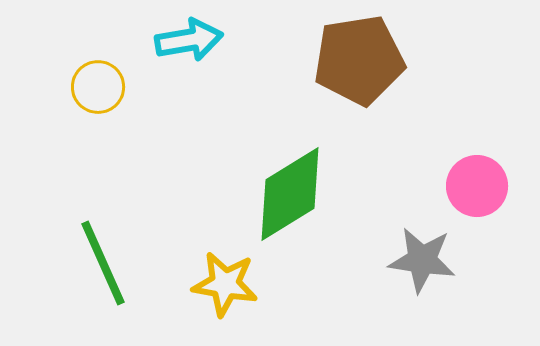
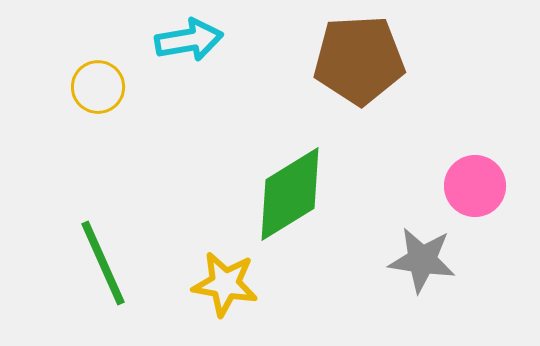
brown pentagon: rotated 6 degrees clockwise
pink circle: moved 2 px left
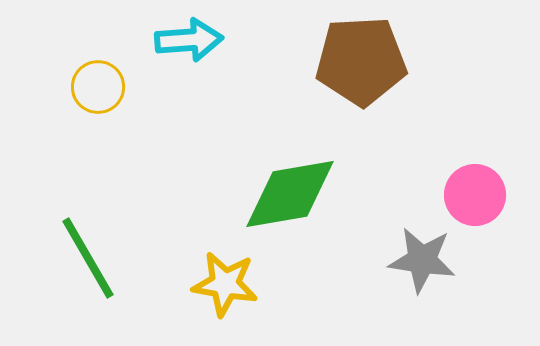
cyan arrow: rotated 6 degrees clockwise
brown pentagon: moved 2 px right, 1 px down
pink circle: moved 9 px down
green diamond: rotated 22 degrees clockwise
green line: moved 15 px left, 5 px up; rotated 6 degrees counterclockwise
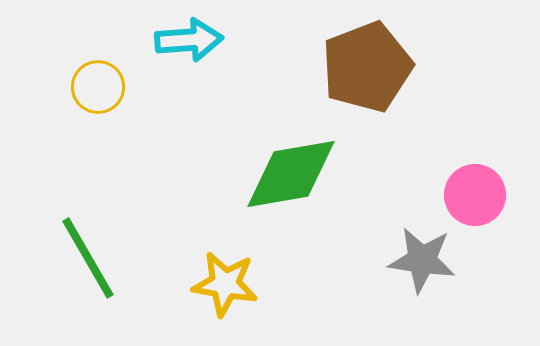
brown pentagon: moved 6 px right, 6 px down; rotated 18 degrees counterclockwise
green diamond: moved 1 px right, 20 px up
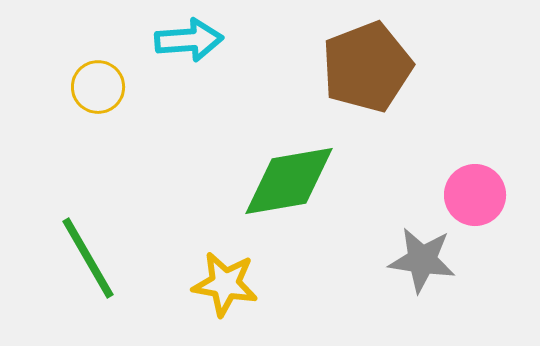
green diamond: moved 2 px left, 7 px down
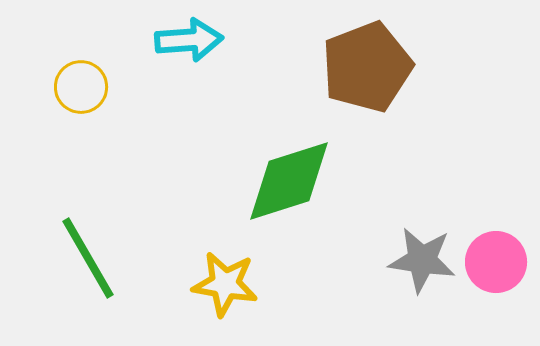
yellow circle: moved 17 px left
green diamond: rotated 8 degrees counterclockwise
pink circle: moved 21 px right, 67 px down
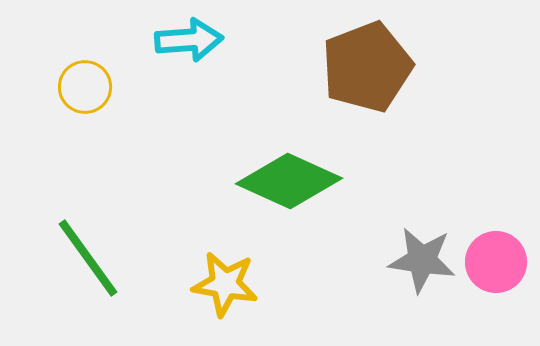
yellow circle: moved 4 px right
green diamond: rotated 42 degrees clockwise
green line: rotated 6 degrees counterclockwise
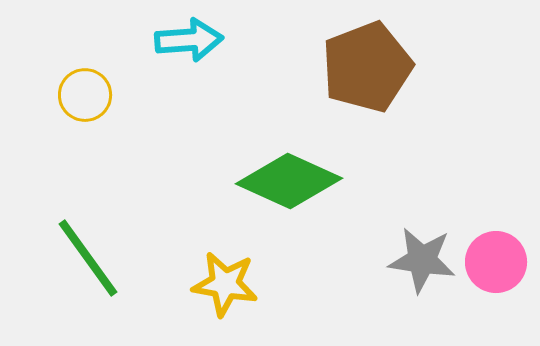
yellow circle: moved 8 px down
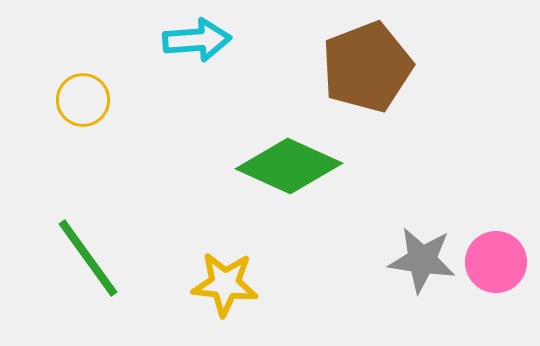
cyan arrow: moved 8 px right
yellow circle: moved 2 px left, 5 px down
green diamond: moved 15 px up
yellow star: rotated 4 degrees counterclockwise
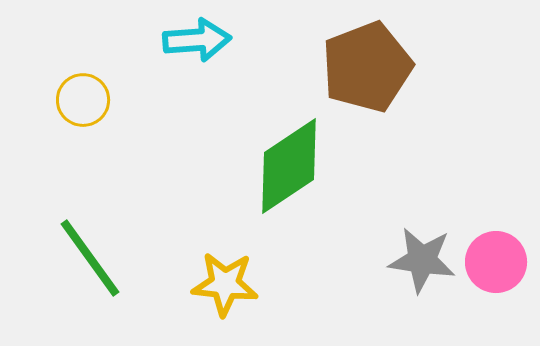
green diamond: rotated 58 degrees counterclockwise
green line: moved 2 px right
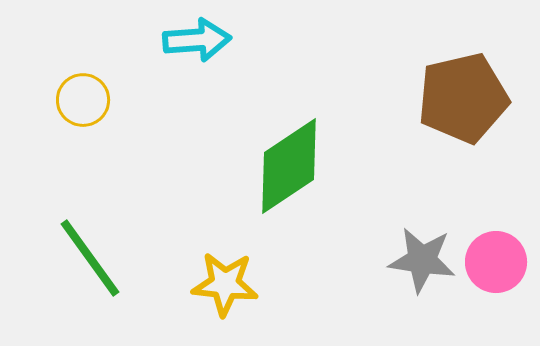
brown pentagon: moved 96 px right, 31 px down; rotated 8 degrees clockwise
